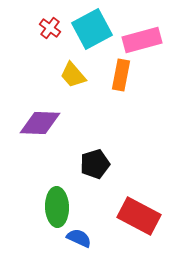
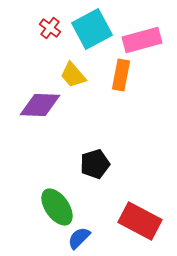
purple diamond: moved 18 px up
green ellipse: rotated 33 degrees counterclockwise
red rectangle: moved 1 px right, 5 px down
blue semicircle: rotated 70 degrees counterclockwise
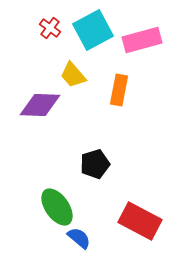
cyan square: moved 1 px right, 1 px down
orange rectangle: moved 2 px left, 15 px down
blue semicircle: rotated 85 degrees clockwise
